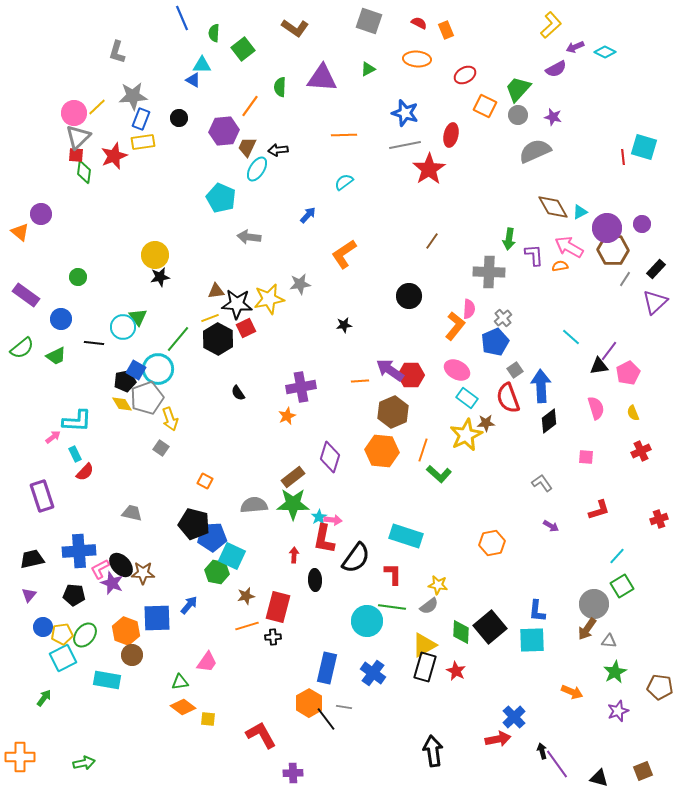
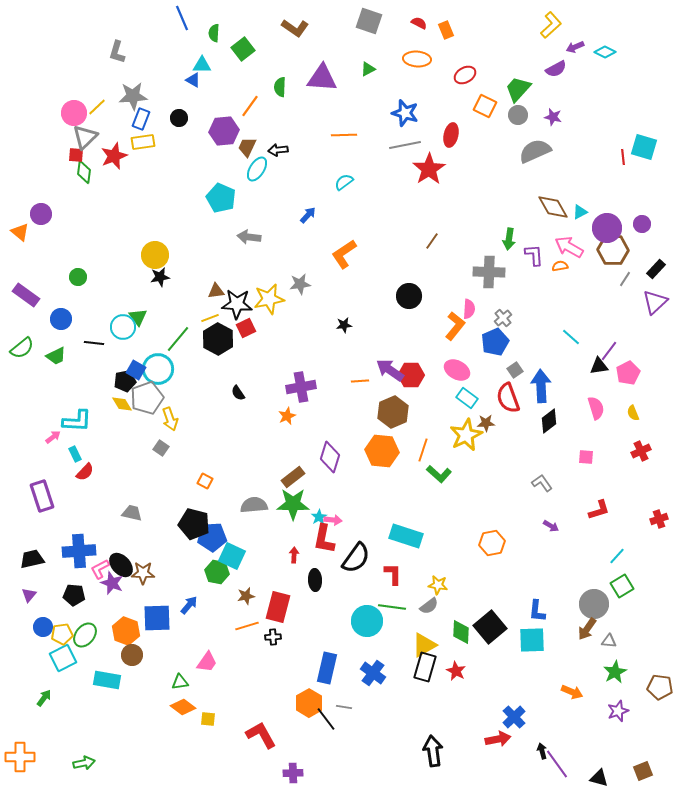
gray triangle at (78, 137): moved 7 px right
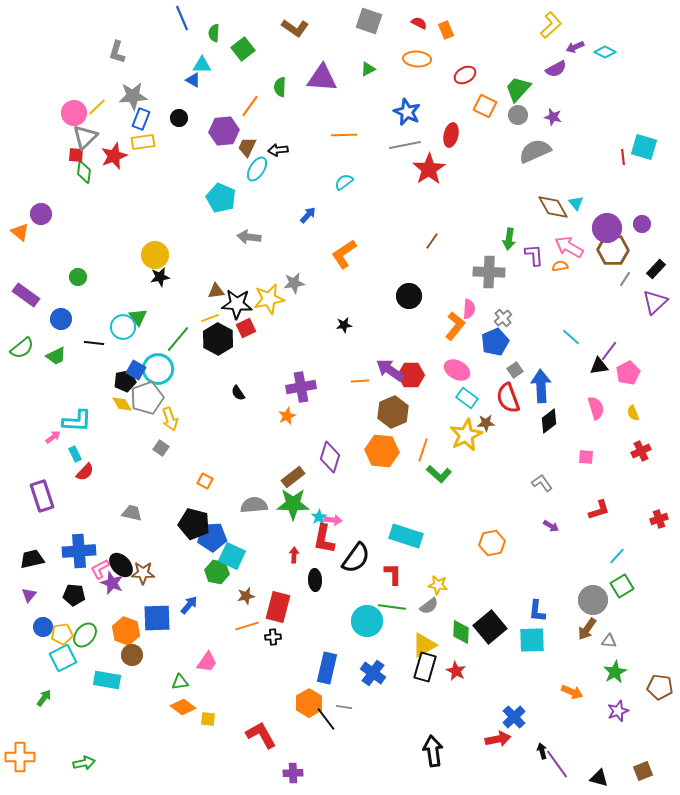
blue star at (405, 113): moved 2 px right, 1 px up; rotated 8 degrees clockwise
cyan triangle at (580, 212): moved 4 px left, 9 px up; rotated 42 degrees counterclockwise
gray star at (300, 284): moved 6 px left, 1 px up
gray circle at (594, 604): moved 1 px left, 4 px up
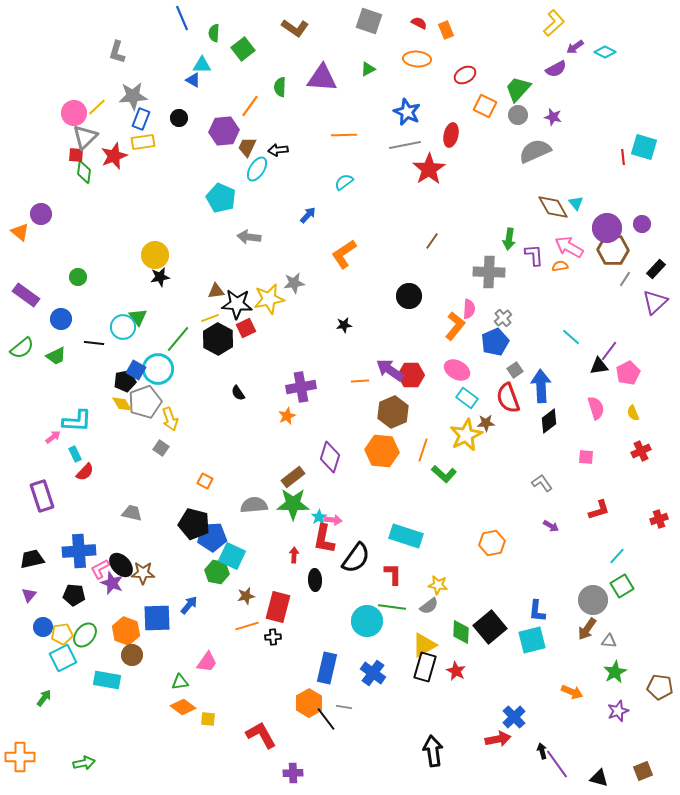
yellow L-shape at (551, 25): moved 3 px right, 2 px up
purple arrow at (575, 47): rotated 12 degrees counterclockwise
gray pentagon at (147, 398): moved 2 px left, 4 px down
green L-shape at (439, 474): moved 5 px right
cyan square at (532, 640): rotated 12 degrees counterclockwise
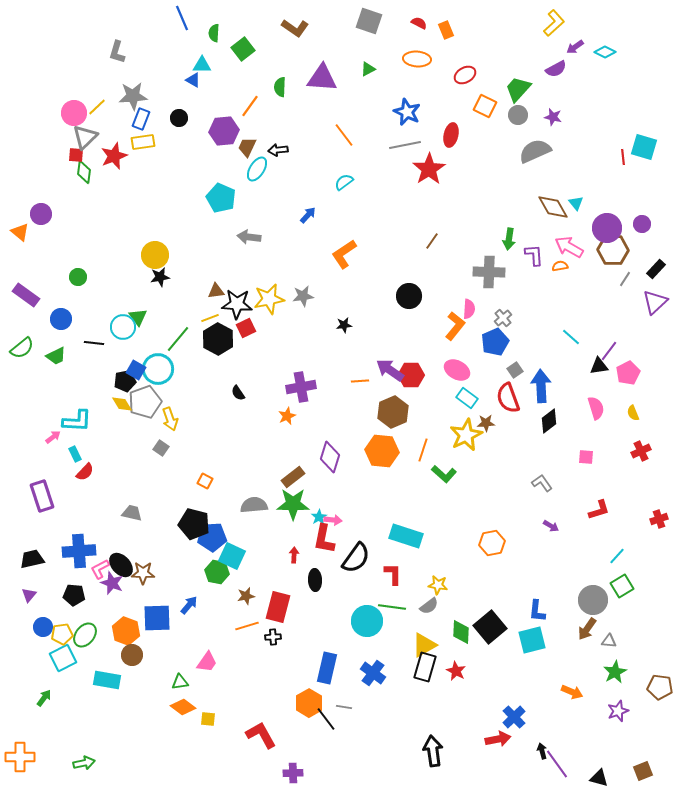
orange line at (344, 135): rotated 55 degrees clockwise
gray star at (294, 283): moved 9 px right, 13 px down
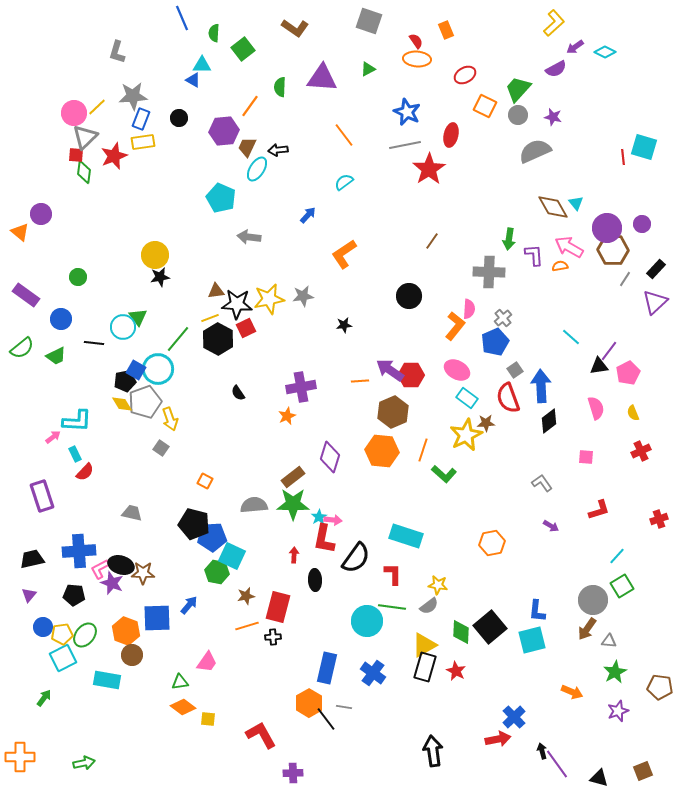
red semicircle at (419, 23): moved 3 px left, 18 px down; rotated 28 degrees clockwise
black ellipse at (121, 565): rotated 30 degrees counterclockwise
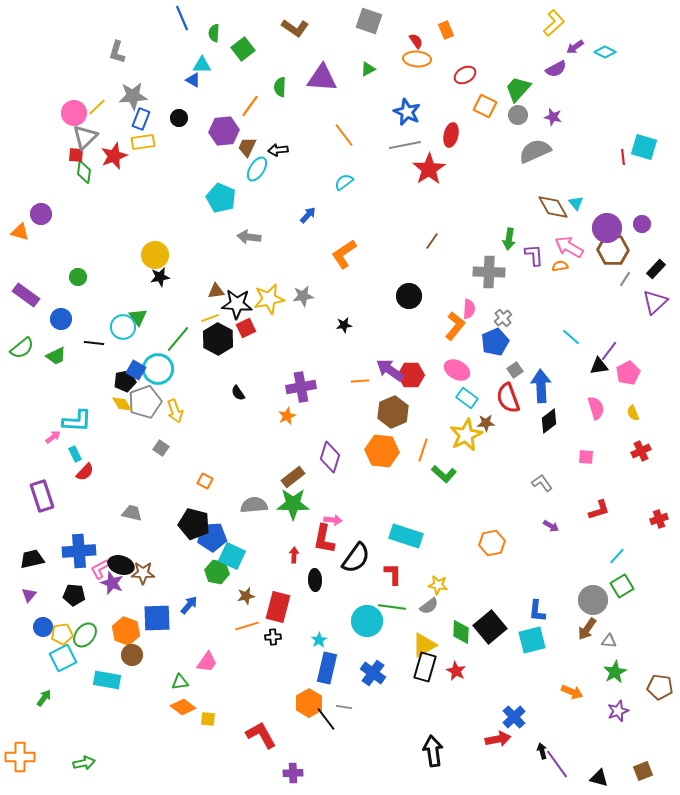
orange triangle at (20, 232): rotated 24 degrees counterclockwise
yellow arrow at (170, 419): moved 5 px right, 8 px up
cyan star at (319, 517): moved 123 px down
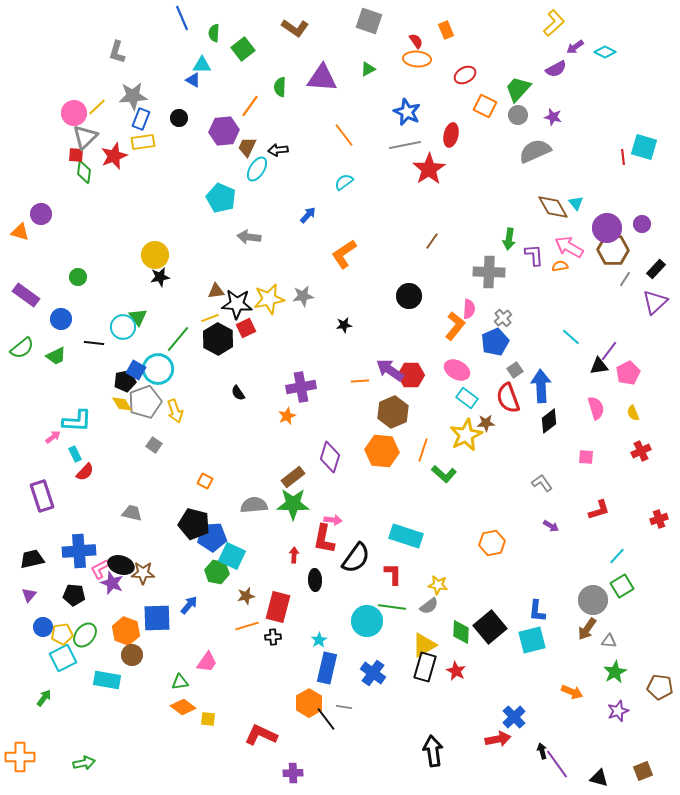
gray square at (161, 448): moved 7 px left, 3 px up
red L-shape at (261, 735): rotated 36 degrees counterclockwise
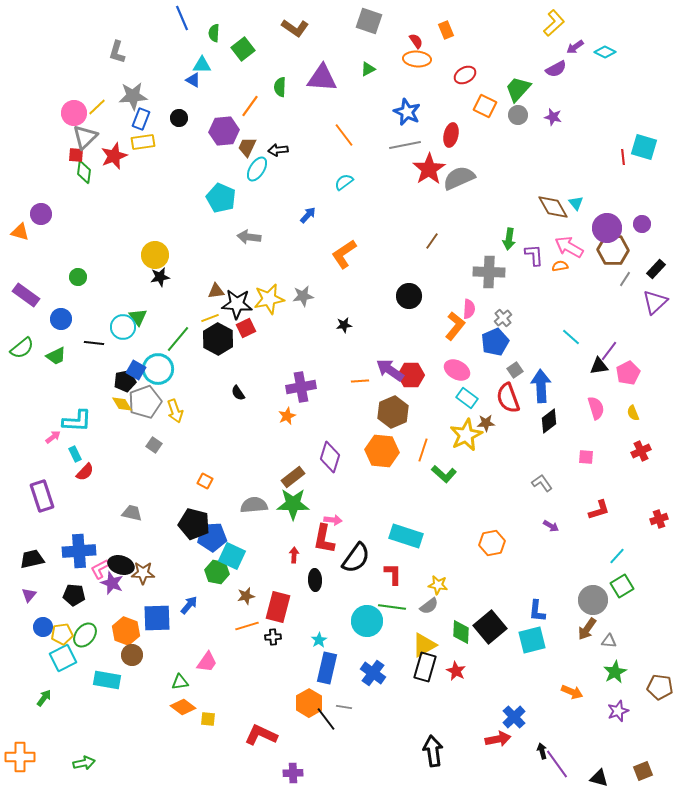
gray semicircle at (535, 151): moved 76 px left, 27 px down
